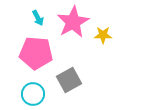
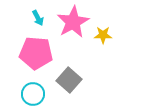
gray square: rotated 20 degrees counterclockwise
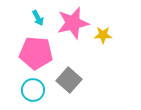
pink star: moved 1 px down; rotated 16 degrees clockwise
cyan circle: moved 4 px up
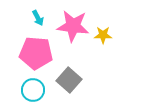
pink star: moved 3 px down; rotated 20 degrees clockwise
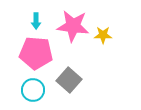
cyan arrow: moved 2 px left, 3 px down; rotated 28 degrees clockwise
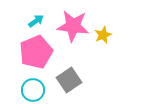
cyan arrow: rotated 126 degrees counterclockwise
yellow star: rotated 24 degrees counterclockwise
pink pentagon: moved 1 px up; rotated 28 degrees counterclockwise
gray square: rotated 15 degrees clockwise
